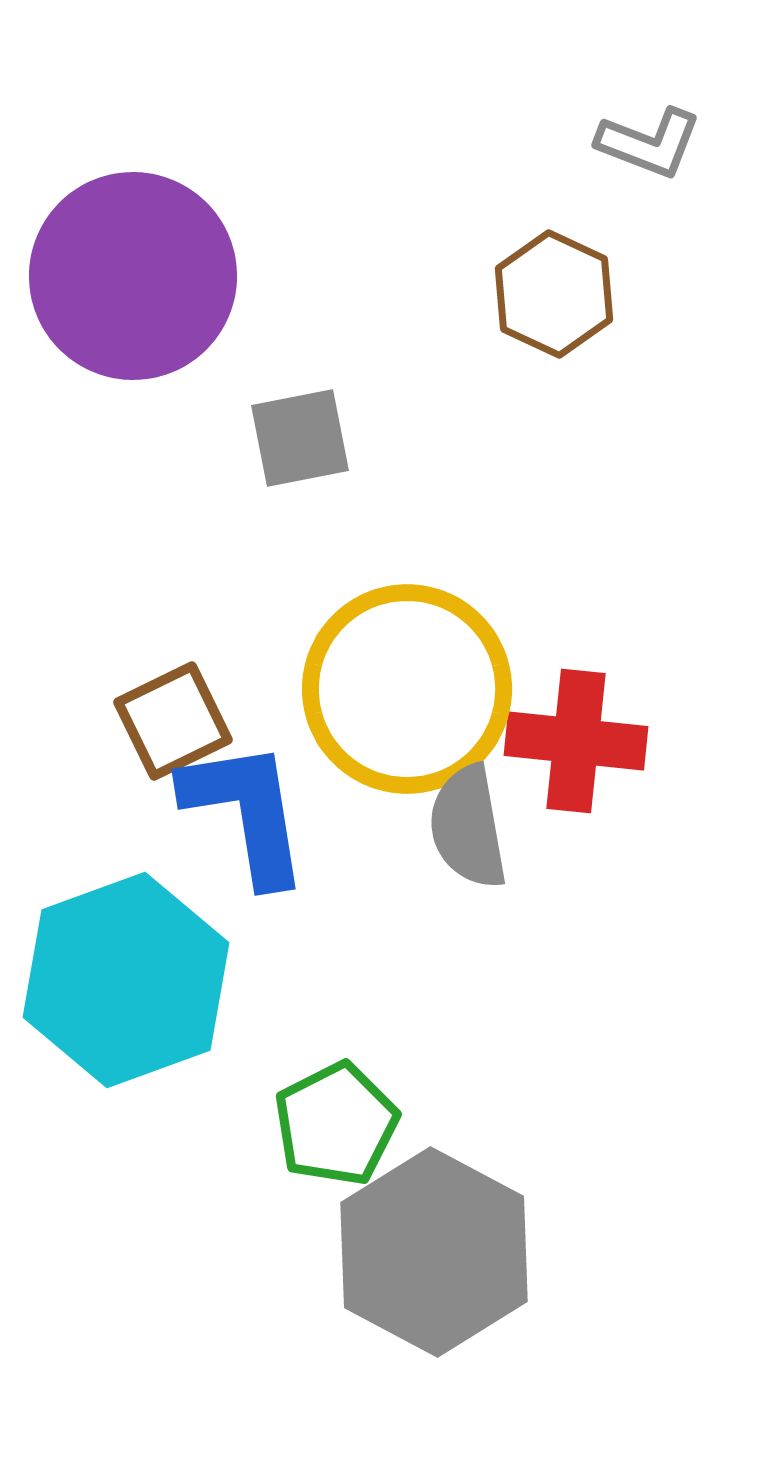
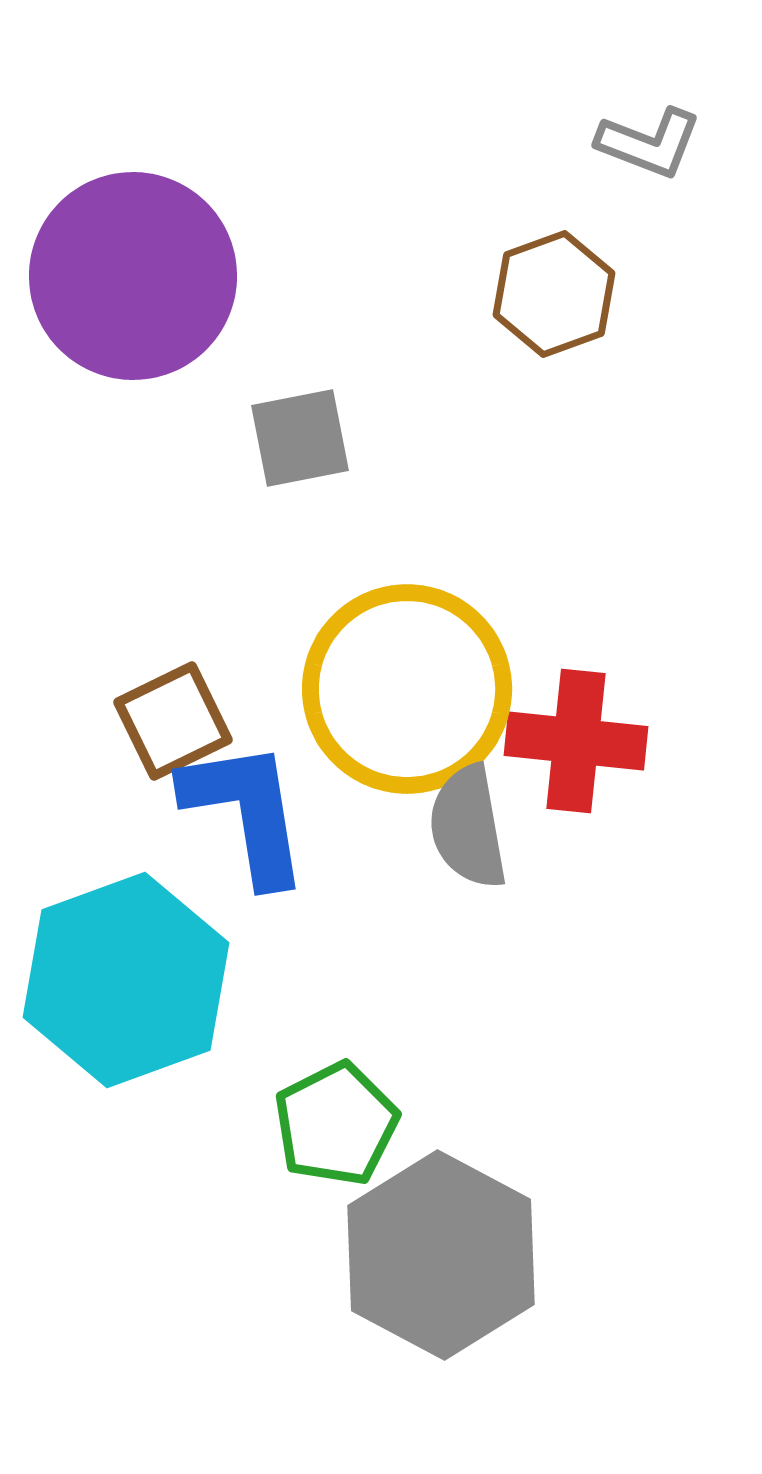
brown hexagon: rotated 15 degrees clockwise
gray hexagon: moved 7 px right, 3 px down
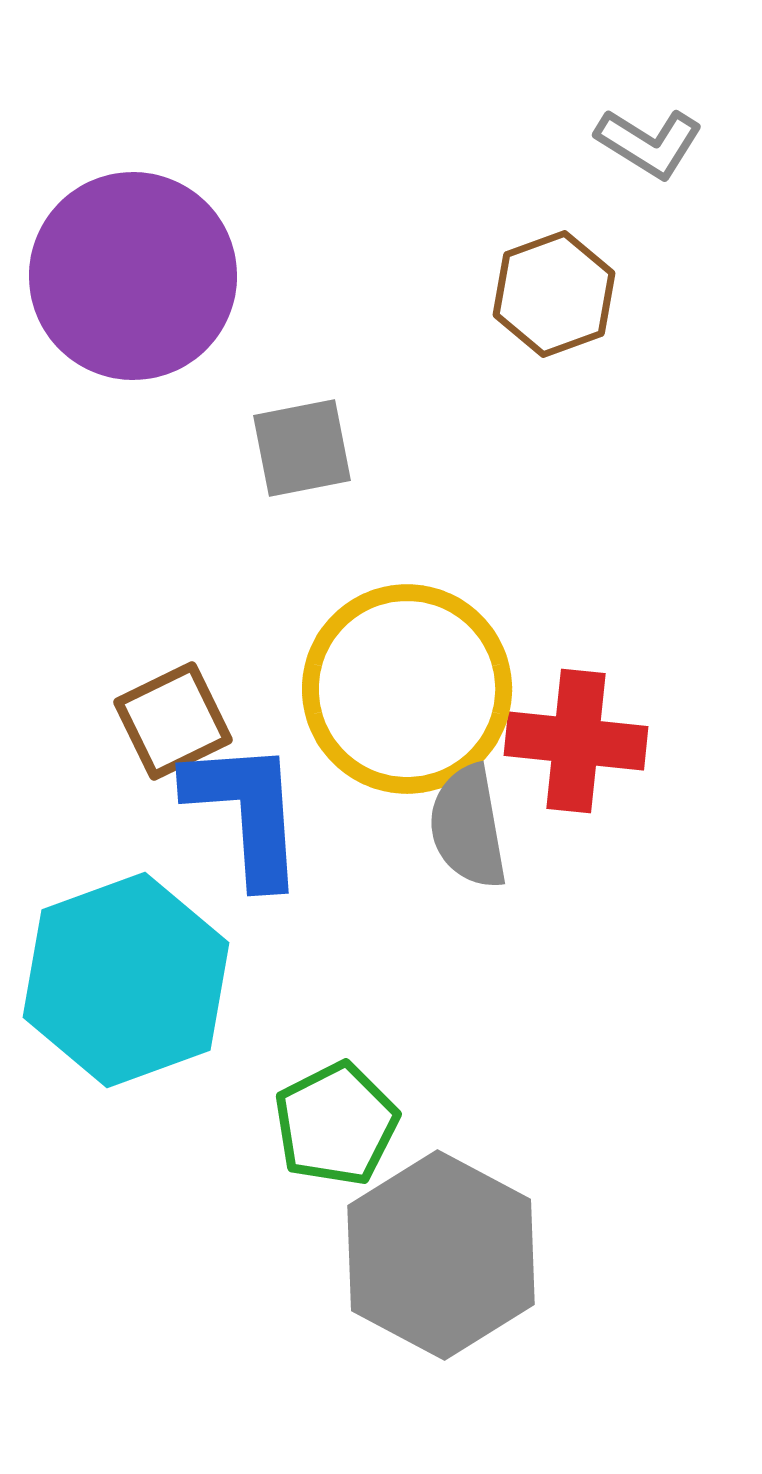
gray L-shape: rotated 11 degrees clockwise
gray square: moved 2 px right, 10 px down
blue L-shape: rotated 5 degrees clockwise
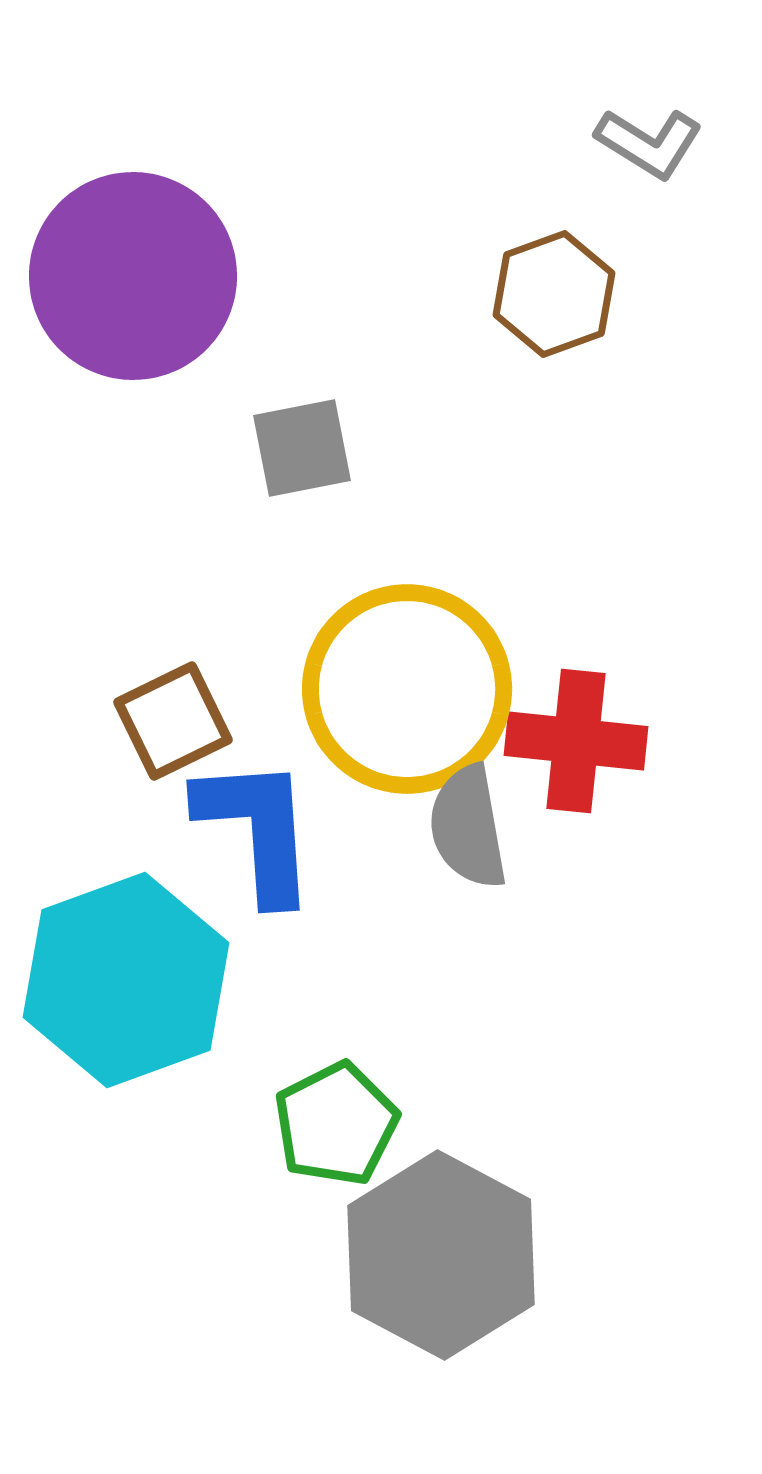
blue L-shape: moved 11 px right, 17 px down
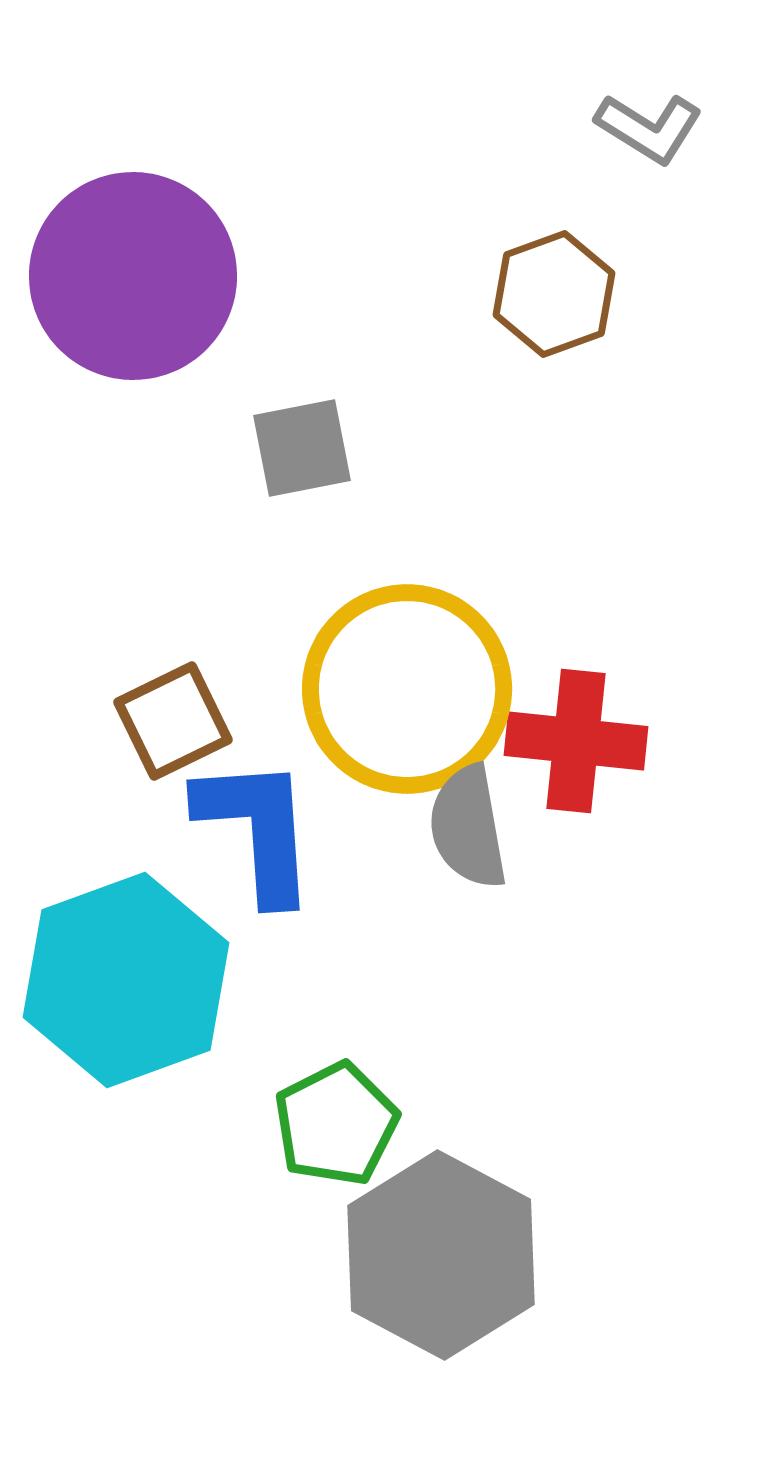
gray L-shape: moved 15 px up
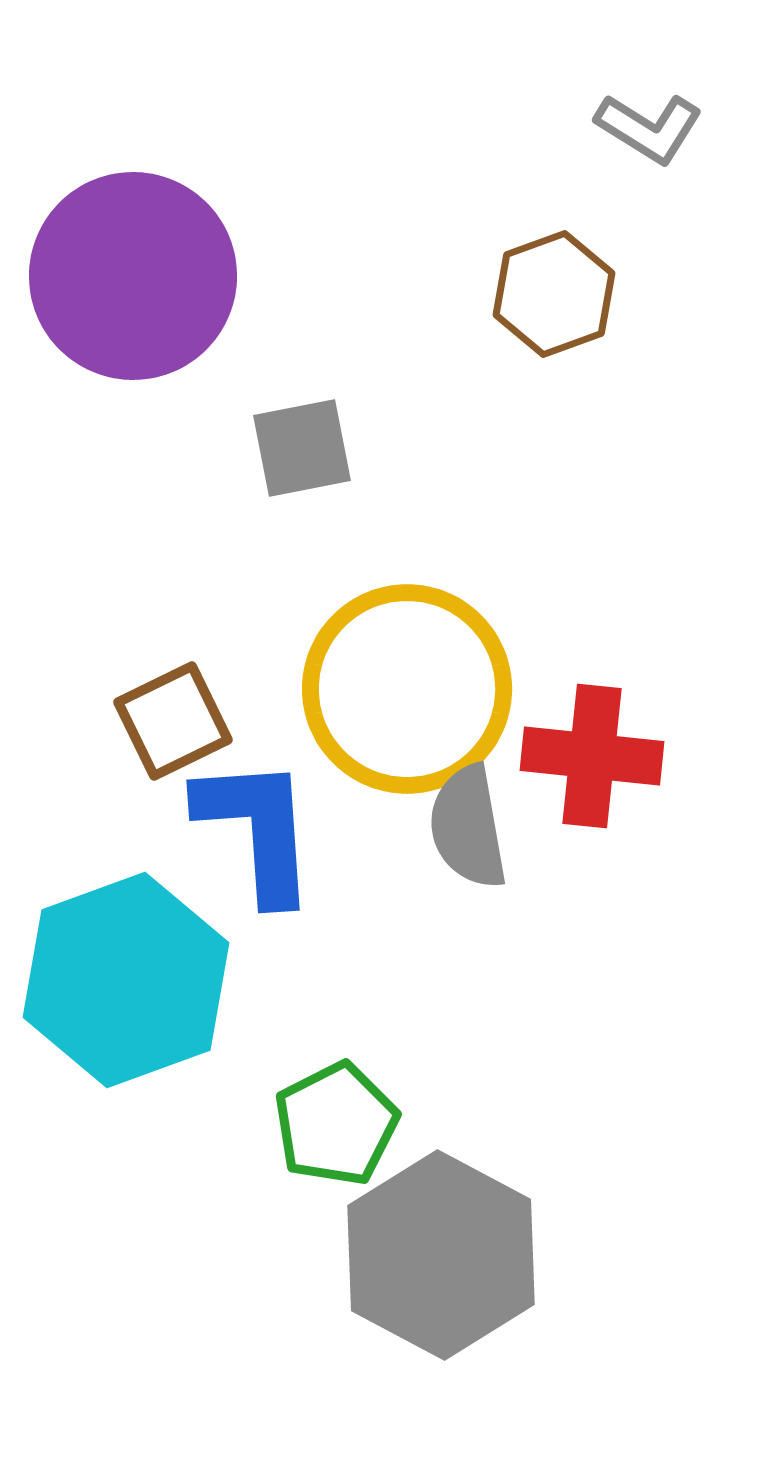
red cross: moved 16 px right, 15 px down
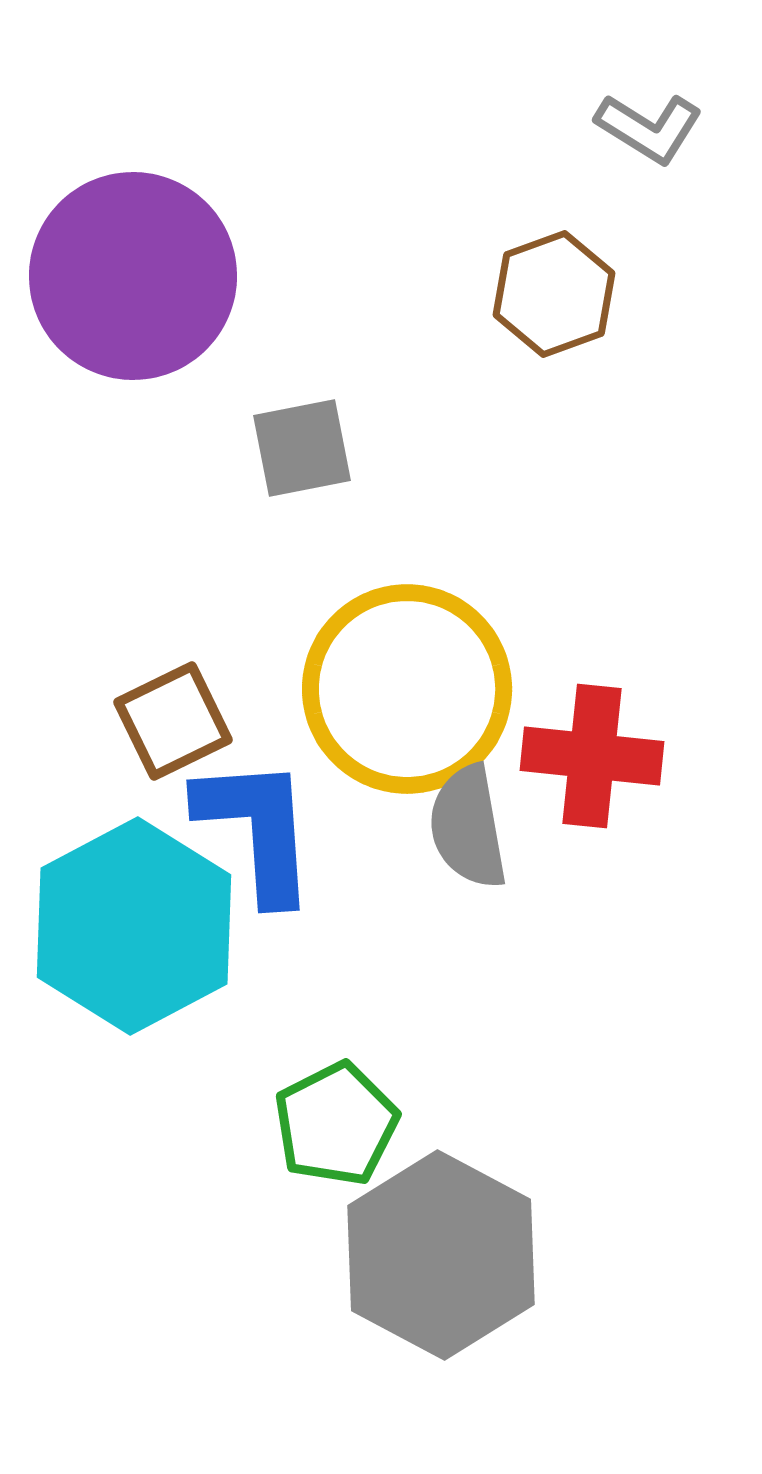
cyan hexagon: moved 8 px right, 54 px up; rotated 8 degrees counterclockwise
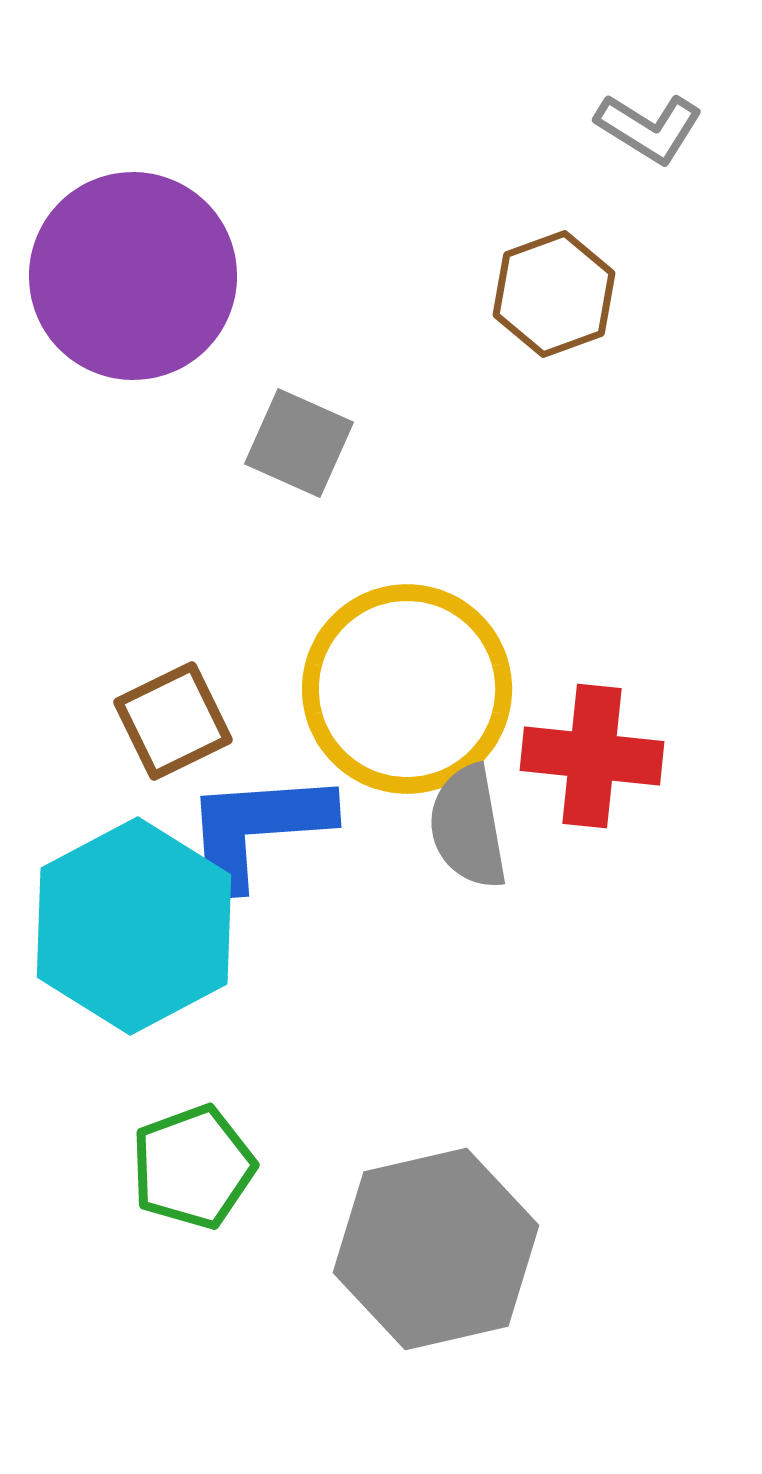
gray square: moved 3 px left, 5 px up; rotated 35 degrees clockwise
blue L-shape: rotated 90 degrees counterclockwise
green pentagon: moved 143 px left, 43 px down; rotated 7 degrees clockwise
gray hexagon: moved 5 px left, 6 px up; rotated 19 degrees clockwise
